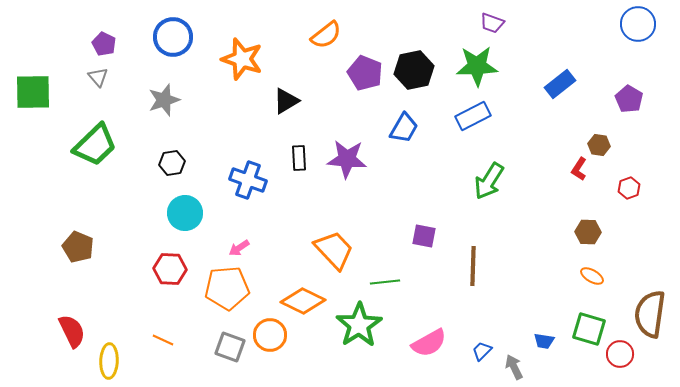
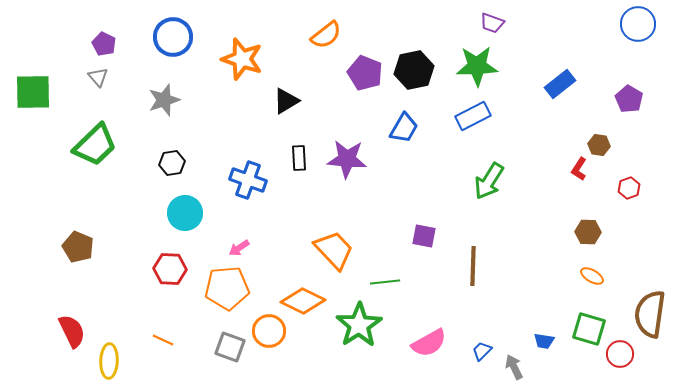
orange circle at (270, 335): moved 1 px left, 4 px up
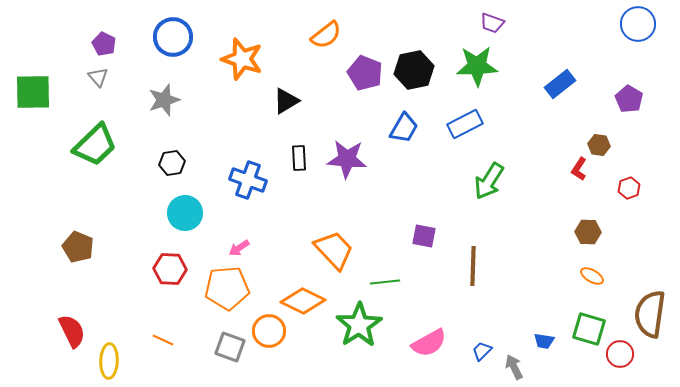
blue rectangle at (473, 116): moved 8 px left, 8 px down
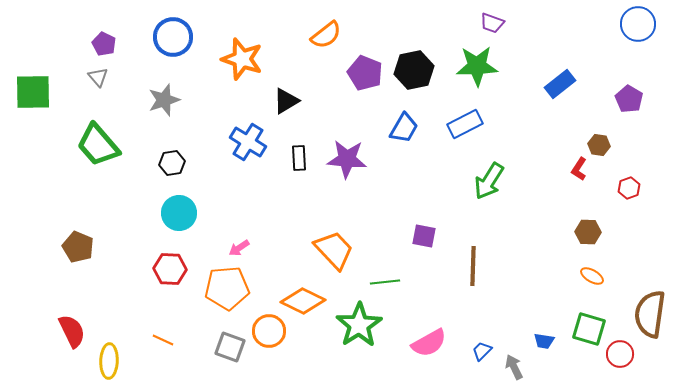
green trapezoid at (95, 145): moved 3 px right; rotated 93 degrees clockwise
blue cross at (248, 180): moved 38 px up; rotated 12 degrees clockwise
cyan circle at (185, 213): moved 6 px left
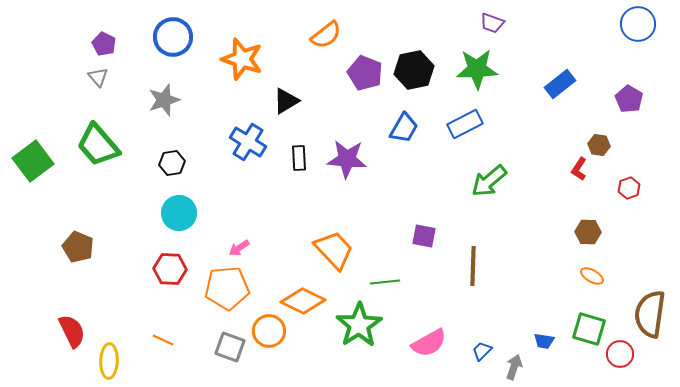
green star at (477, 66): moved 3 px down
green square at (33, 92): moved 69 px down; rotated 36 degrees counterclockwise
green arrow at (489, 181): rotated 18 degrees clockwise
gray arrow at (514, 367): rotated 45 degrees clockwise
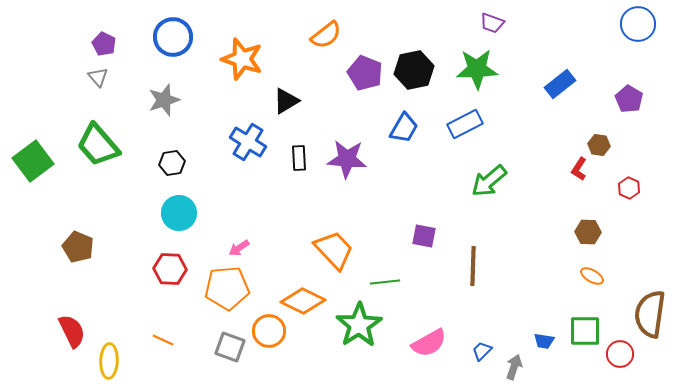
red hexagon at (629, 188): rotated 15 degrees counterclockwise
green square at (589, 329): moved 4 px left, 2 px down; rotated 16 degrees counterclockwise
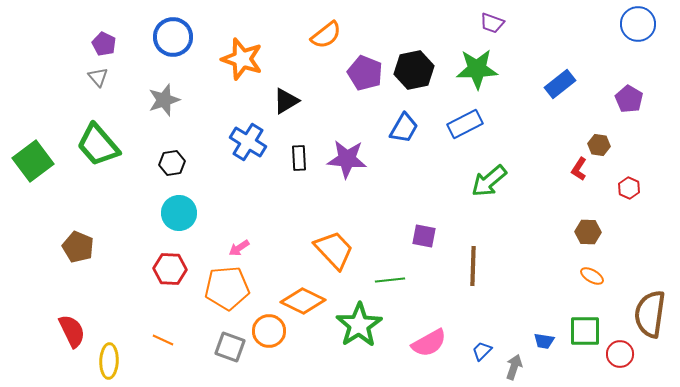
green line at (385, 282): moved 5 px right, 2 px up
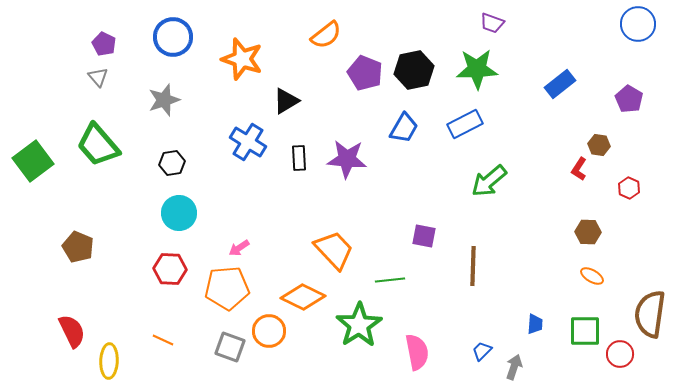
orange diamond at (303, 301): moved 4 px up
blue trapezoid at (544, 341): moved 9 px left, 17 px up; rotated 95 degrees counterclockwise
pink semicircle at (429, 343): moved 12 px left, 9 px down; rotated 72 degrees counterclockwise
